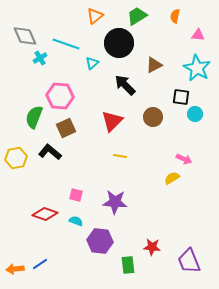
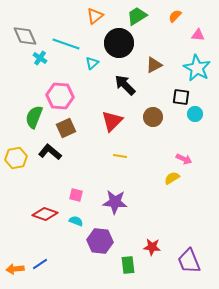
orange semicircle: rotated 32 degrees clockwise
cyan cross: rotated 24 degrees counterclockwise
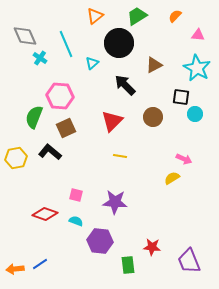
cyan line: rotated 48 degrees clockwise
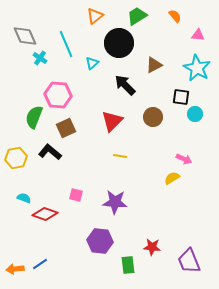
orange semicircle: rotated 96 degrees clockwise
pink hexagon: moved 2 px left, 1 px up
cyan semicircle: moved 52 px left, 23 px up
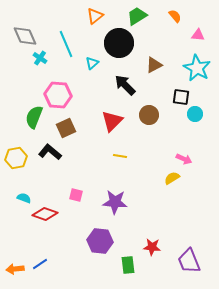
brown circle: moved 4 px left, 2 px up
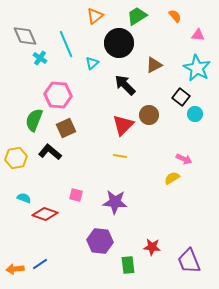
black square: rotated 30 degrees clockwise
green semicircle: moved 3 px down
red triangle: moved 11 px right, 4 px down
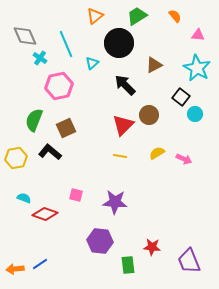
pink hexagon: moved 1 px right, 9 px up; rotated 16 degrees counterclockwise
yellow semicircle: moved 15 px left, 25 px up
